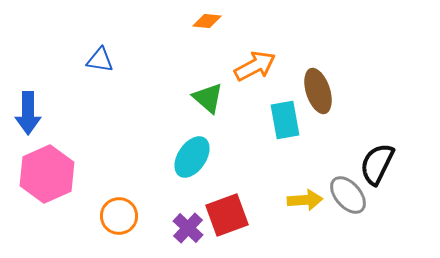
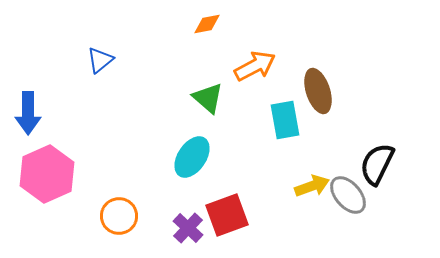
orange diamond: moved 3 px down; rotated 16 degrees counterclockwise
blue triangle: rotated 48 degrees counterclockwise
yellow arrow: moved 7 px right, 14 px up; rotated 16 degrees counterclockwise
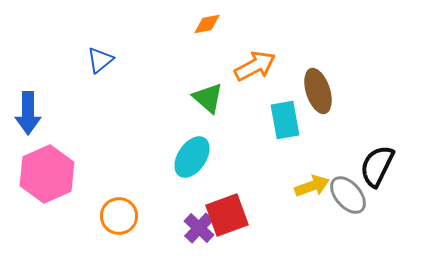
black semicircle: moved 2 px down
purple cross: moved 11 px right
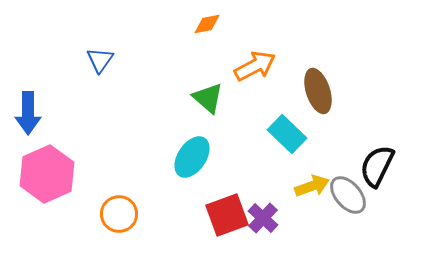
blue triangle: rotated 16 degrees counterclockwise
cyan rectangle: moved 2 px right, 14 px down; rotated 36 degrees counterclockwise
orange circle: moved 2 px up
purple cross: moved 64 px right, 10 px up
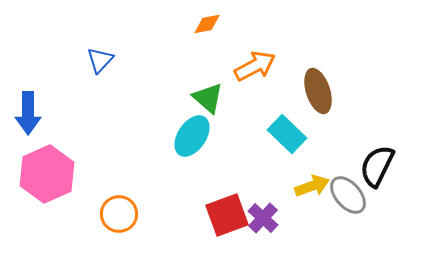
blue triangle: rotated 8 degrees clockwise
cyan ellipse: moved 21 px up
